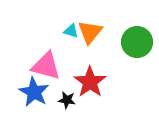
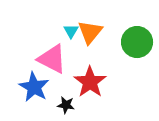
cyan triangle: rotated 42 degrees clockwise
pink triangle: moved 6 px right, 7 px up; rotated 12 degrees clockwise
blue star: moved 5 px up
black star: moved 1 px left, 5 px down
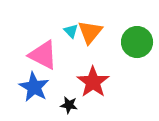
cyan triangle: rotated 14 degrees counterclockwise
pink triangle: moved 9 px left, 4 px up
red star: moved 3 px right
black star: moved 3 px right
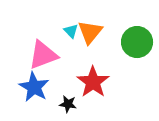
pink triangle: rotated 48 degrees counterclockwise
black star: moved 1 px left, 1 px up
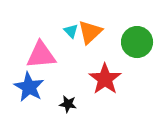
orange triangle: rotated 8 degrees clockwise
pink triangle: moved 2 px left; rotated 16 degrees clockwise
red star: moved 12 px right, 3 px up
blue star: moved 5 px left
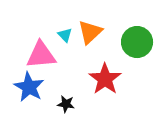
cyan triangle: moved 6 px left, 4 px down
black star: moved 2 px left
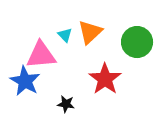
blue star: moved 4 px left, 6 px up
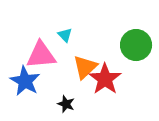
orange triangle: moved 5 px left, 35 px down
green circle: moved 1 px left, 3 px down
black star: rotated 12 degrees clockwise
